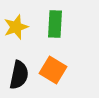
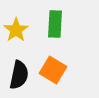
yellow star: moved 3 px down; rotated 15 degrees counterclockwise
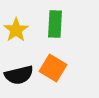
orange square: moved 2 px up
black semicircle: rotated 64 degrees clockwise
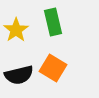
green rectangle: moved 2 px left, 2 px up; rotated 16 degrees counterclockwise
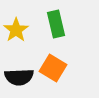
green rectangle: moved 3 px right, 2 px down
black semicircle: moved 2 px down; rotated 12 degrees clockwise
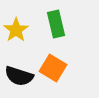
black semicircle: moved 1 px up; rotated 20 degrees clockwise
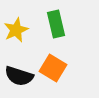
yellow star: rotated 10 degrees clockwise
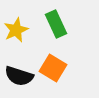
green rectangle: rotated 12 degrees counterclockwise
